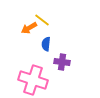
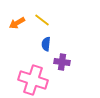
orange arrow: moved 12 px left, 5 px up
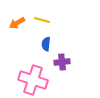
yellow line: rotated 21 degrees counterclockwise
purple cross: rotated 14 degrees counterclockwise
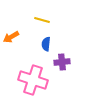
orange arrow: moved 6 px left, 14 px down
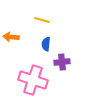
orange arrow: rotated 35 degrees clockwise
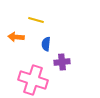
yellow line: moved 6 px left
orange arrow: moved 5 px right
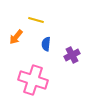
orange arrow: rotated 56 degrees counterclockwise
purple cross: moved 10 px right, 7 px up; rotated 21 degrees counterclockwise
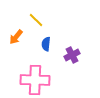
yellow line: rotated 28 degrees clockwise
pink cross: moved 2 px right; rotated 16 degrees counterclockwise
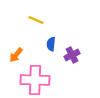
yellow line: rotated 21 degrees counterclockwise
orange arrow: moved 18 px down
blue semicircle: moved 5 px right
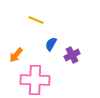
blue semicircle: rotated 24 degrees clockwise
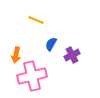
orange arrow: rotated 28 degrees counterclockwise
pink cross: moved 3 px left, 4 px up; rotated 16 degrees counterclockwise
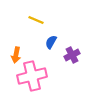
blue semicircle: moved 2 px up
